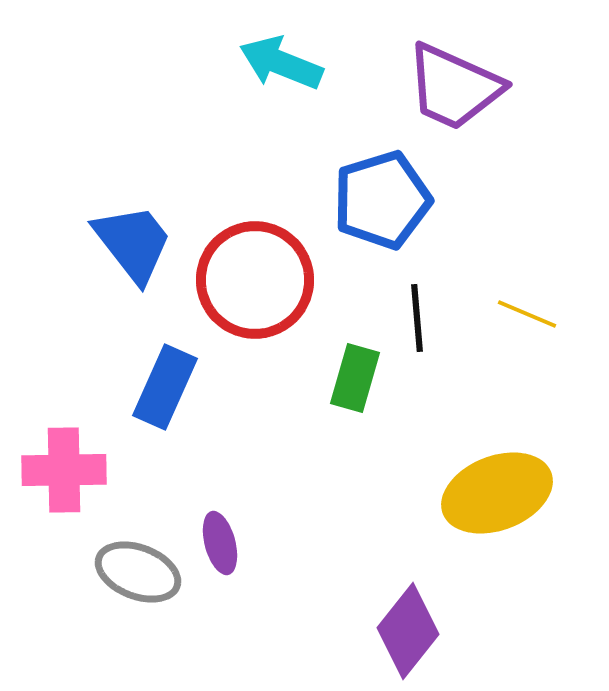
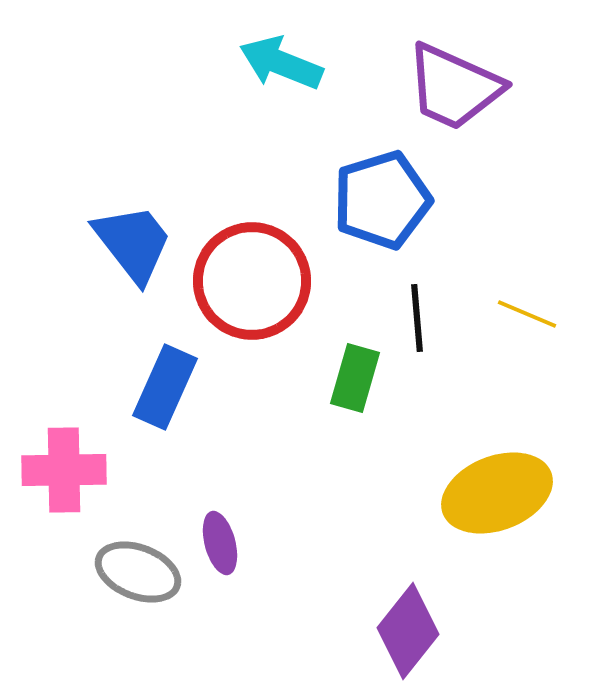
red circle: moved 3 px left, 1 px down
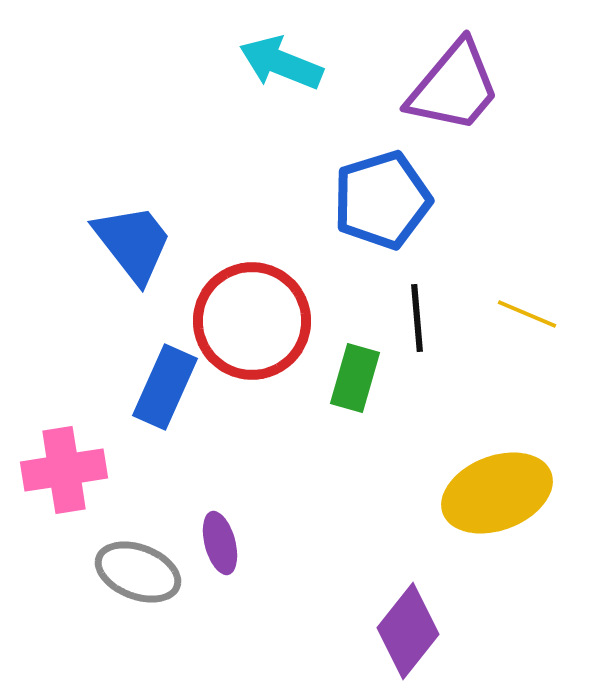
purple trapezoid: rotated 74 degrees counterclockwise
red circle: moved 40 px down
pink cross: rotated 8 degrees counterclockwise
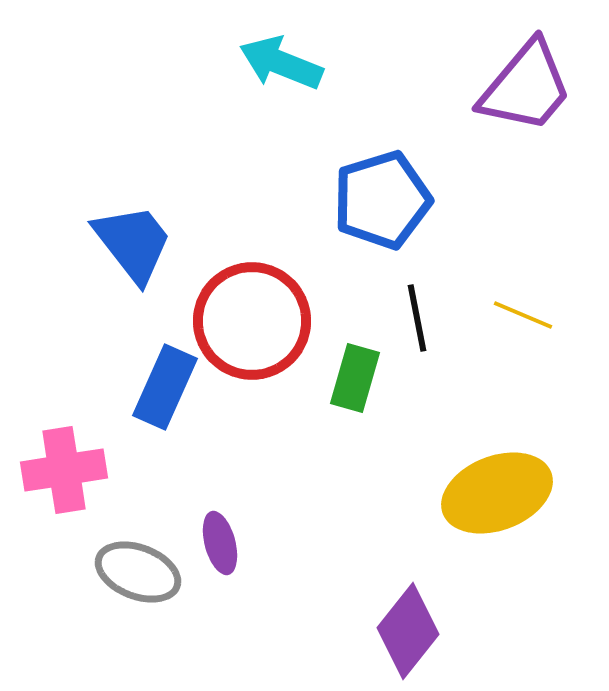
purple trapezoid: moved 72 px right
yellow line: moved 4 px left, 1 px down
black line: rotated 6 degrees counterclockwise
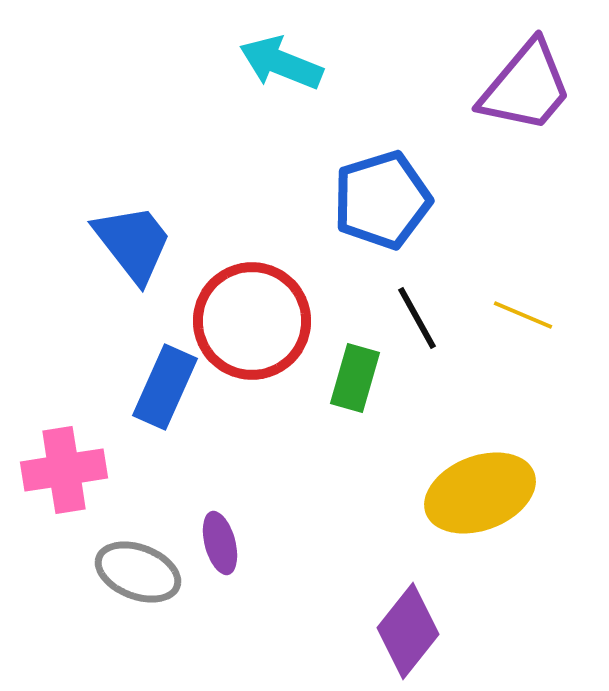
black line: rotated 18 degrees counterclockwise
yellow ellipse: moved 17 px left
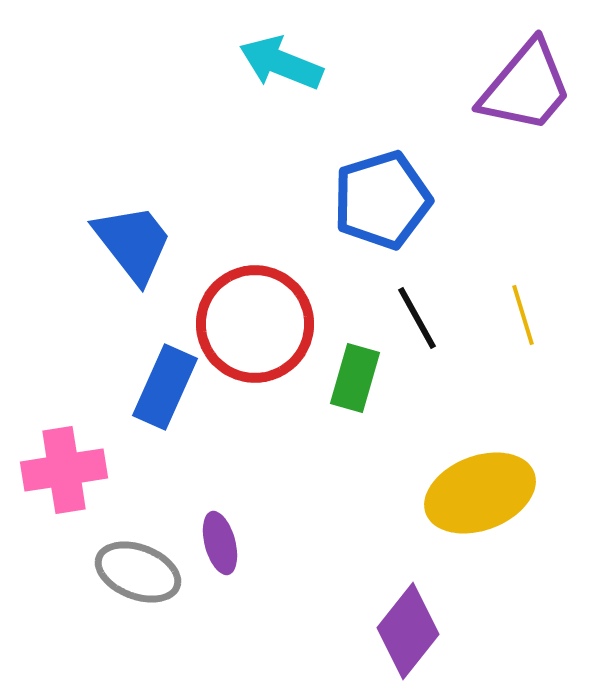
yellow line: rotated 50 degrees clockwise
red circle: moved 3 px right, 3 px down
